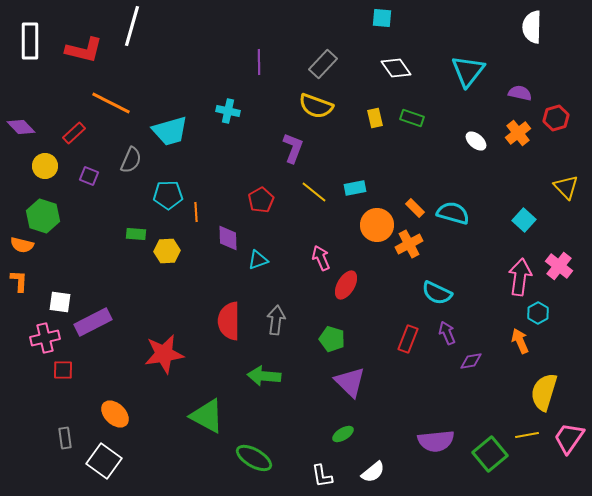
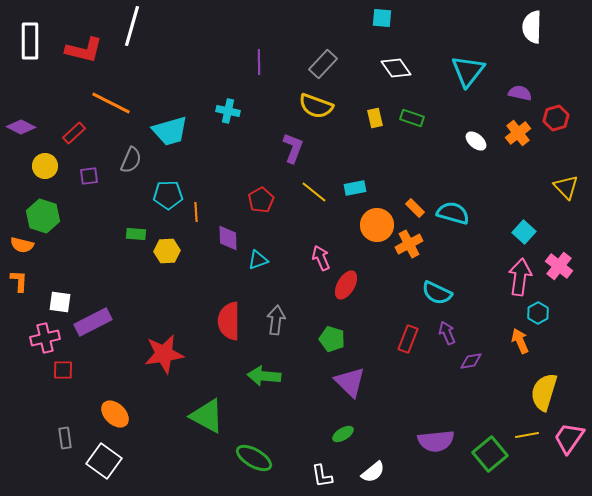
purple diamond at (21, 127): rotated 20 degrees counterclockwise
purple square at (89, 176): rotated 30 degrees counterclockwise
cyan square at (524, 220): moved 12 px down
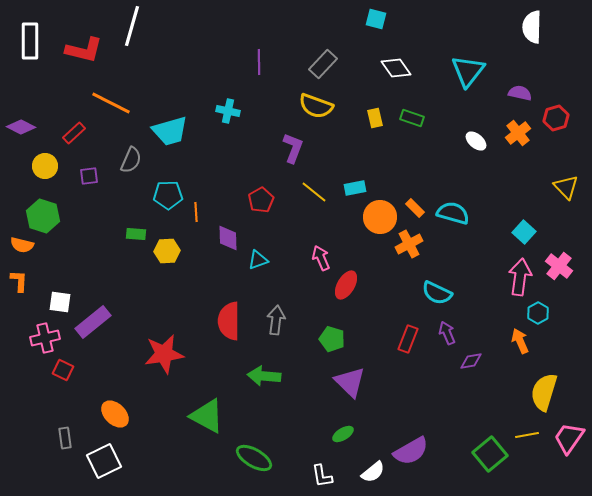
cyan square at (382, 18): moved 6 px left, 1 px down; rotated 10 degrees clockwise
orange circle at (377, 225): moved 3 px right, 8 px up
purple rectangle at (93, 322): rotated 12 degrees counterclockwise
red square at (63, 370): rotated 25 degrees clockwise
purple semicircle at (436, 441): moved 25 px left, 10 px down; rotated 24 degrees counterclockwise
white square at (104, 461): rotated 28 degrees clockwise
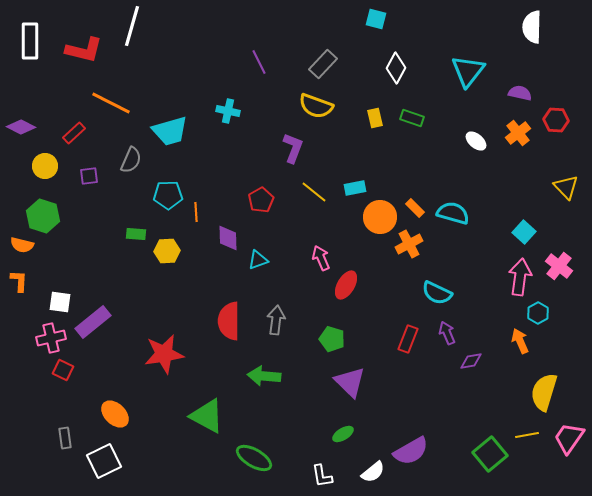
purple line at (259, 62): rotated 25 degrees counterclockwise
white diamond at (396, 68): rotated 64 degrees clockwise
red hexagon at (556, 118): moved 2 px down; rotated 20 degrees clockwise
pink cross at (45, 338): moved 6 px right
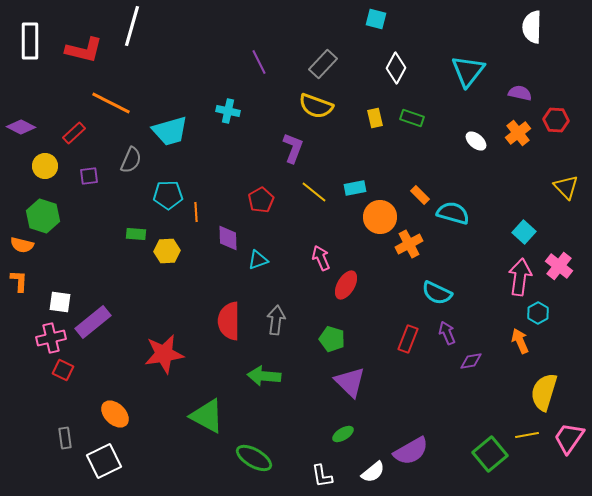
orange rectangle at (415, 208): moved 5 px right, 13 px up
